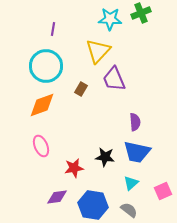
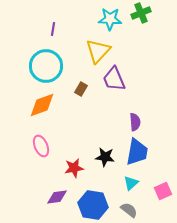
blue trapezoid: rotated 92 degrees counterclockwise
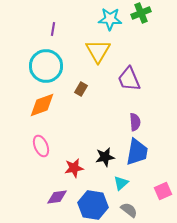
yellow triangle: rotated 12 degrees counterclockwise
purple trapezoid: moved 15 px right
black star: rotated 18 degrees counterclockwise
cyan triangle: moved 10 px left
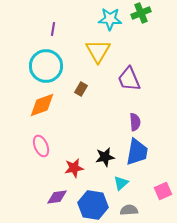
gray semicircle: rotated 42 degrees counterclockwise
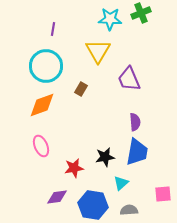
pink square: moved 3 px down; rotated 18 degrees clockwise
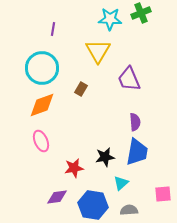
cyan circle: moved 4 px left, 2 px down
pink ellipse: moved 5 px up
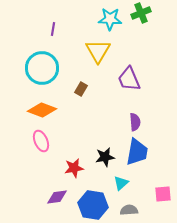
orange diamond: moved 5 px down; rotated 40 degrees clockwise
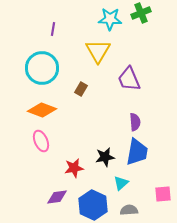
blue hexagon: rotated 16 degrees clockwise
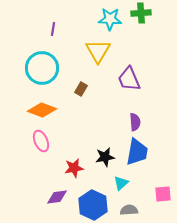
green cross: rotated 18 degrees clockwise
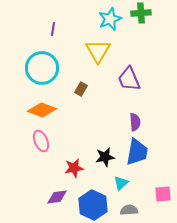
cyan star: rotated 25 degrees counterclockwise
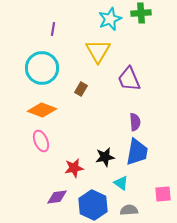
cyan triangle: rotated 42 degrees counterclockwise
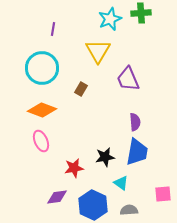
purple trapezoid: moved 1 px left
